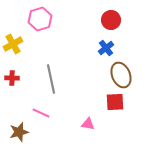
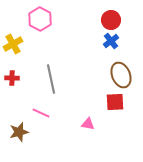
pink hexagon: rotated 15 degrees counterclockwise
blue cross: moved 5 px right, 7 px up
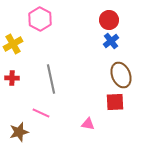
red circle: moved 2 px left
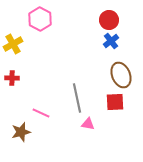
gray line: moved 26 px right, 19 px down
brown star: moved 2 px right
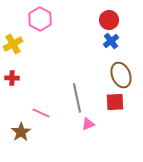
pink triangle: rotated 32 degrees counterclockwise
brown star: rotated 18 degrees counterclockwise
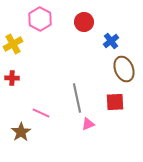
red circle: moved 25 px left, 2 px down
brown ellipse: moved 3 px right, 6 px up
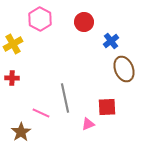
gray line: moved 12 px left
red square: moved 8 px left, 5 px down
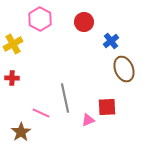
pink triangle: moved 4 px up
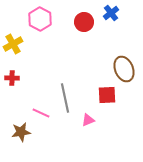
blue cross: moved 28 px up
red square: moved 12 px up
brown star: rotated 24 degrees clockwise
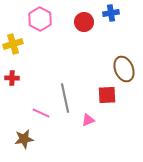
blue cross: rotated 28 degrees clockwise
yellow cross: rotated 12 degrees clockwise
brown star: moved 3 px right, 7 px down
